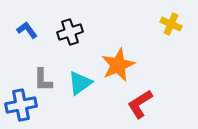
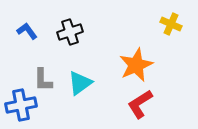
blue L-shape: moved 1 px down
orange star: moved 18 px right
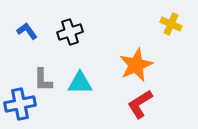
cyan triangle: rotated 36 degrees clockwise
blue cross: moved 1 px left, 1 px up
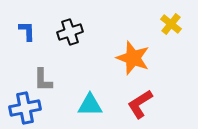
yellow cross: rotated 15 degrees clockwise
blue L-shape: rotated 35 degrees clockwise
orange star: moved 3 px left, 7 px up; rotated 28 degrees counterclockwise
cyan triangle: moved 10 px right, 22 px down
blue cross: moved 5 px right, 4 px down
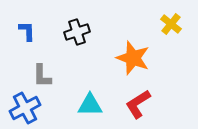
black cross: moved 7 px right
gray L-shape: moved 1 px left, 4 px up
red L-shape: moved 2 px left
blue cross: rotated 16 degrees counterclockwise
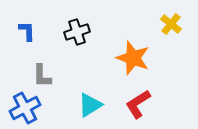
cyan triangle: rotated 32 degrees counterclockwise
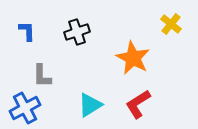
orange star: rotated 8 degrees clockwise
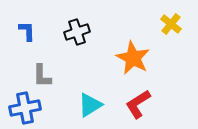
blue cross: rotated 16 degrees clockwise
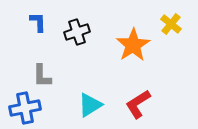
blue L-shape: moved 11 px right, 9 px up
orange star: moved 13 px up; rotated 12 degrees clockwise
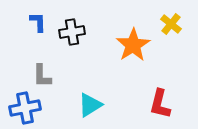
black cross: moved 5 px left; rotated 10 degrees clockwise
red L-shape: moved 22 px right; rotated 44 degrees counterclockwise
